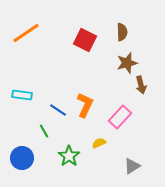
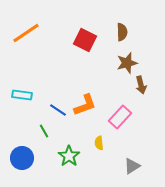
orange L-shape: rotated 45 degrees clockwise
yellow semicircle: rotated 72 degrees counterclockwise
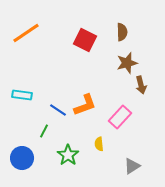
green line: rotated 56 degrees clockwise
yellow semicircle: moved 1 px down
green star: moved 1 px left, 1 px up
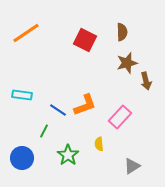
brown arrow: moved 5 px right, 4 px up
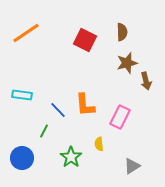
orange L-shape: rotated 105 degrees clockwise
blue line: rotated 12 degrees clockwise
pink rectangle: rotated 15 degrees counterclockwise
green star: moved 3 px right, 2 px down
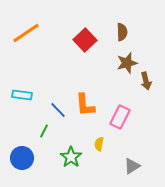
red square: rotated 20 degrees clockwise
yellow semicircle: rotated 16 degrees clockwise
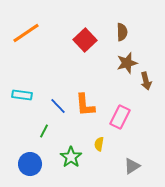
blue line: moved 4 px up
blue circle: moved 8 px right, 6 px down
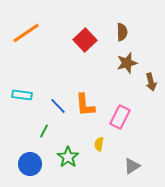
brown arrow: moved 5 px right, 1 px down
green star: moved 3 px left
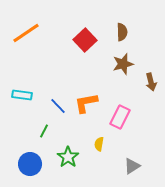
brown star: moved 4 px left, 1 px down
orange L-shape: moved 1 px right, 2 px up; rotated 85 degrees clockwise
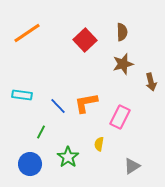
orange line: moved 1 px right
green line: moved 3 px left, 1 px down
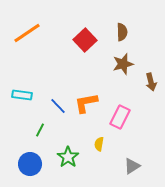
green line: moved 1 px left, 2 px up
